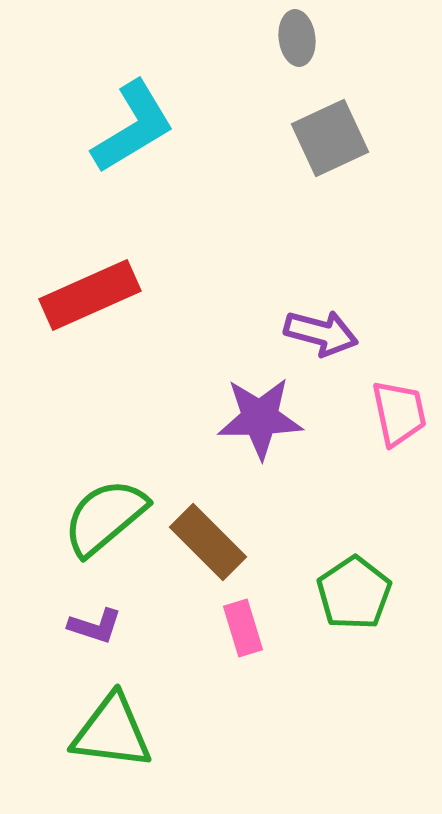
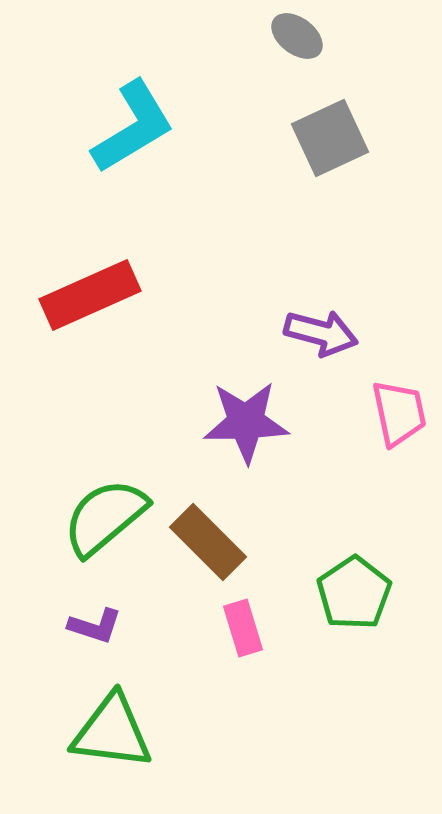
gray ellipse: moved 2 px up; rotated 46 degrees counterclockwise
purple star: moved 14 px left, 4 px down
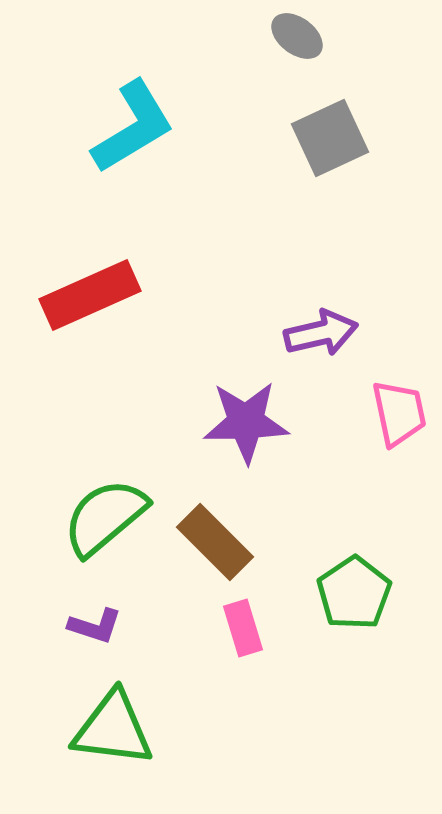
purple arrow: rotated 28 degrees counterclockwise
brown rectangle: moved 7 px right
green triangle: moved 1 px right, 3 px up
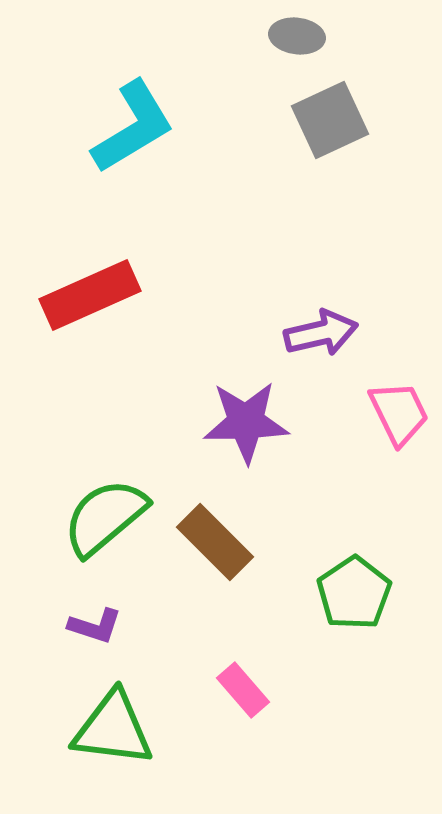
gray ellipse: rotated 30 degrees counterclockwise
gray square: moved 18 px up
pink trapezoid: rotated 14 degrees counterclockwise
pink rectangle: moved 62 px down; rotated 24 degrees counterclockwise
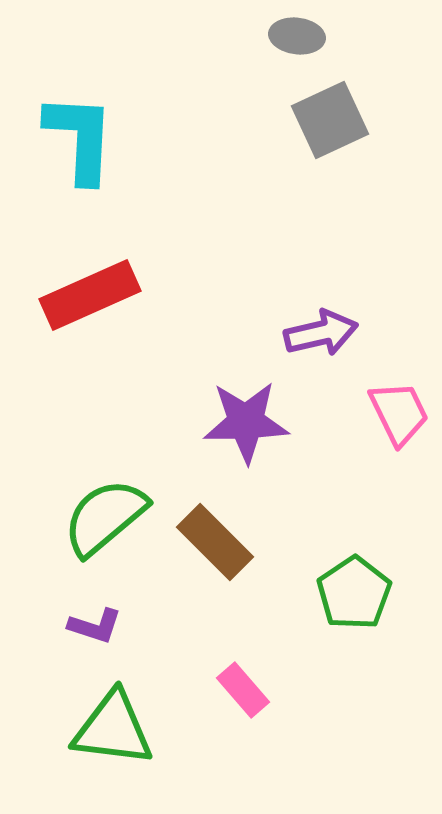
cyan L-shape: moved 53 px left, 11 px down; rotated 56 degrees counterclockwise
